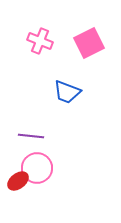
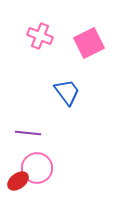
pink cross: moved 5 px up
blue trapezoid: rotated 148 degrees counterclockwise
purple line: moved 3 px left, 3 px up
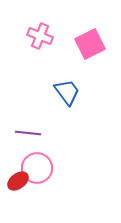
pink square: moved 1 px right, 1 px down
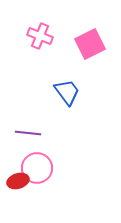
red ellipse: rotated 20 degrees clockwise
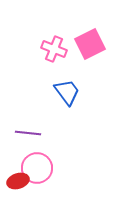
pink cross: moved 14 px right, 13 px down
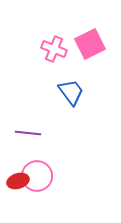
blue trapezoid: moved 4 px right
pink circle: moved 8 px down
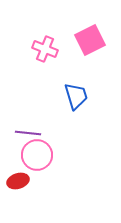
pink square: moved 4 px up
pink cross: moved 9 px left
blue trapezoid: moved 5 px right, 4 px down; rotated 20 degrees clockwise
pink circle: moved 21 px up
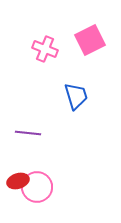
pink circle: moved 32 px down
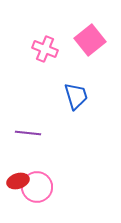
pink square: rotated 12 degrees counterclockwise
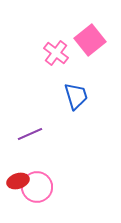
pink cross: moved 11 px right, 4 px down; rotated 15 degrees clockwise
purple line: moved 2 px right, 1 px down; rotated 30 degrees counterclockwise
